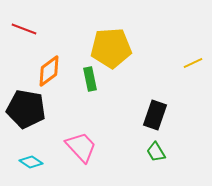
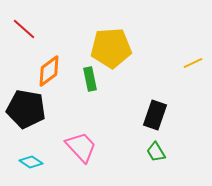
red line: rotated 20 degrees clockwise
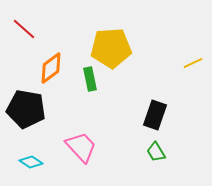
orange diamond: moved 2 px right, 3 px up
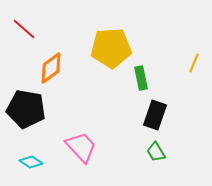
yellow line: moved 1 px right; rotated 42 degrees counterclockwise
green rectangle: moved 51 px right, 1 px up
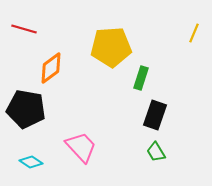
red line: rotated 25 degrees counterclockwise
yellow pentagon: moved 1 px up
yellow line: moved 30 px up
green rectangle: rotated 30 degrees clockwise
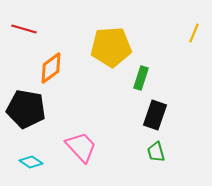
green trapezoid: rotated 15 degrees clockwise
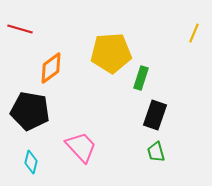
red line: moved 4 px left
yellow pentagon: moved 6 px down
black pentagon: moved 4 px right, 2 px down
cyan diamond: rotated 70 degrees clockwise
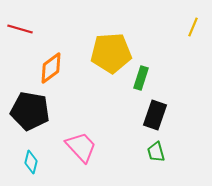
yellow line: moved 1 px left, 6 px up
